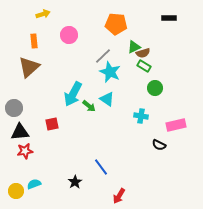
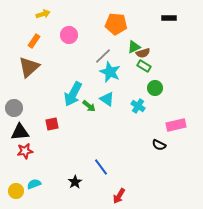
orange rectangle: rotated 40 degrees clockwise
cyan cross: moved 3 px left, 10 px up; rotated 24 degrees clockwise
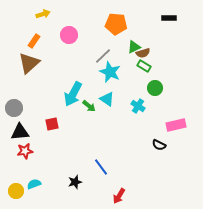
brown triangle: moved 4 px up
black star: rotated 16 degrees clockwise
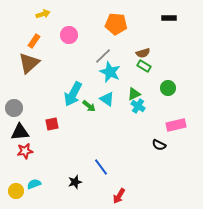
green triangle: moved 47 px down
green circle: moved 13 px right
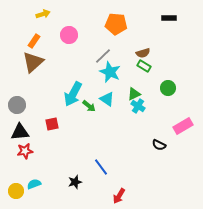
brown triangle: moved 4 px right, 1 px up
gray circle: moved 3 px right, 3 px up
pink rectangle: moved 7 px right, 1 px down; rotated 18 degrees counterclockwise
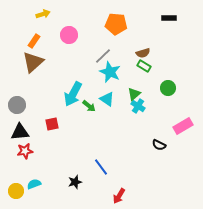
green triangle: rotated 16 degrees counterclockwise
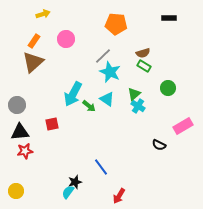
pink circle: moved 3 px left, 4 px down
cyan semicircle: moved 34 px right, 8 px down; rotated 32 degrees counterclockwise
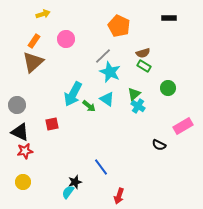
orange pentagon: moved 3 px right, 2 px down; rotated 20 degrees clockwise
black triangle: rotated 30 degrees clockwise
yellow circle: moved 7 px right, 9 px up
red arrow: rotated 14 degrees counterclockwise
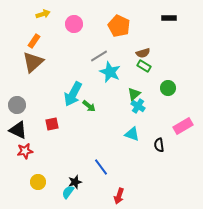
pink circle: moved 8 px right, 15 px up
gray line: moved 4 px left; rotated 12 degrees clockwise
cyan triangle: moved 25 px right, 35 px down; rotated 14 degrees counterclockwise
black triangle: moved 2 px left, 2 px up
black semicircle: rotated 56 degrees clockwise
yellow circle: moved 15 px right
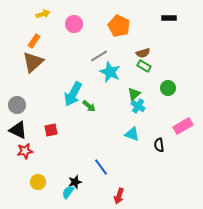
red square: moved 1 px left, 6 px down
